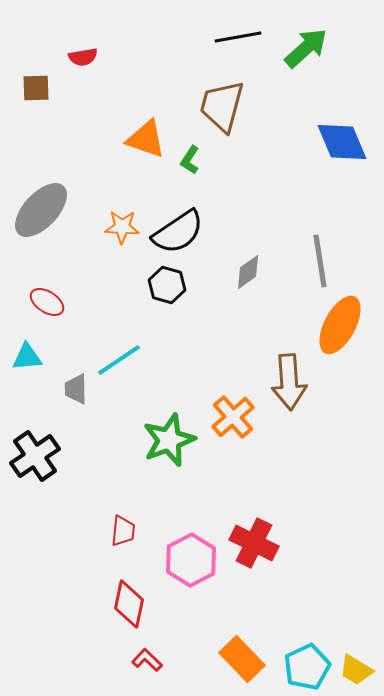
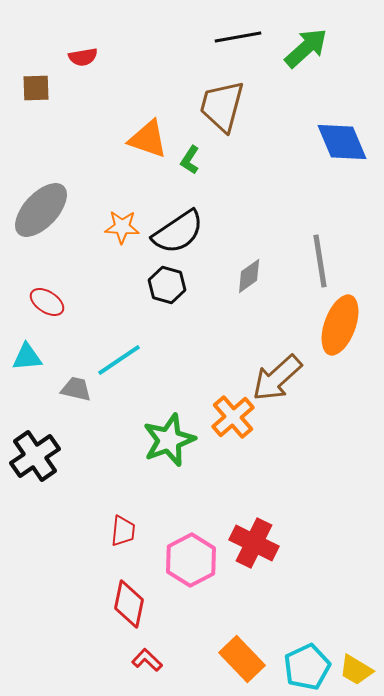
orange triangle: moved 2 px right
gray diamond: moved 1 px right, 4 px down
orange ellipse: rotated 8 degrees counterclockwise
brown arrow: moved 12 px left, 4 px up; rotated 52 degrees clockwise
gray trapezoid: rotated 104 degrees clockwise
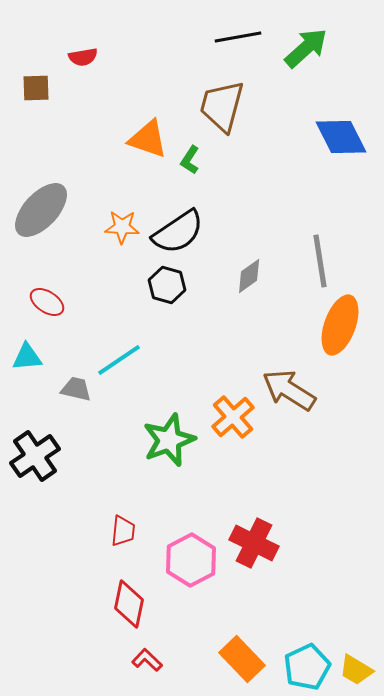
blue diamond: moved 1 px left, 5 px up; rotated 4 degrees counterclockwise
brown arrow: moved 12 px right, 12 px down; rotated 74 degrees clockwise
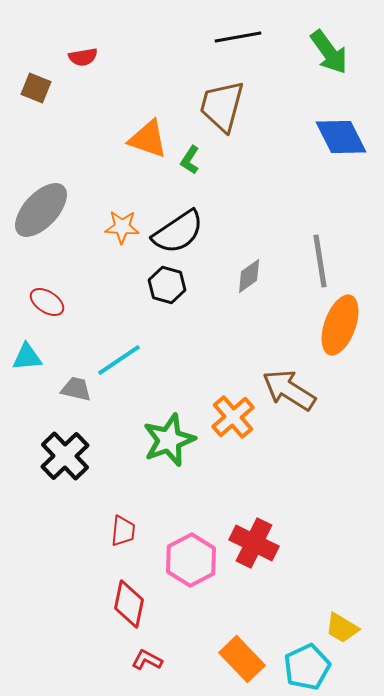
green arrow: moved 23 px right, 4 px down; rotated 96 degrees clockwise
brown square: rotated 24 degrees clockwise
black cross: moved 30 px right; rotated 9 degrees counterclockwise
red L-shape: rotated 16 degrees counterclockwise
yellow trapezoid: moved 14 px left, 42 px up
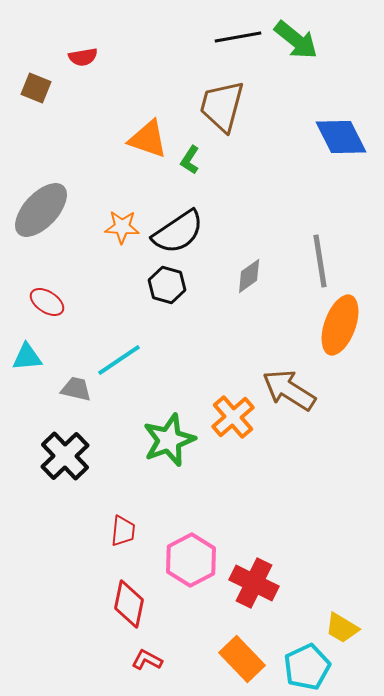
green arrow: moved 33 px left, 12 px up; rotated 15 degrees counterclockwise
red cross: moved 40 px down
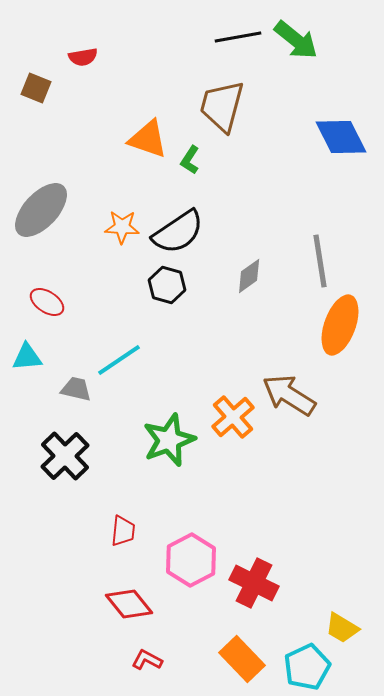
brown arrow: moved 5 px down
red diamond: rotated 51 degrees counterclockwise
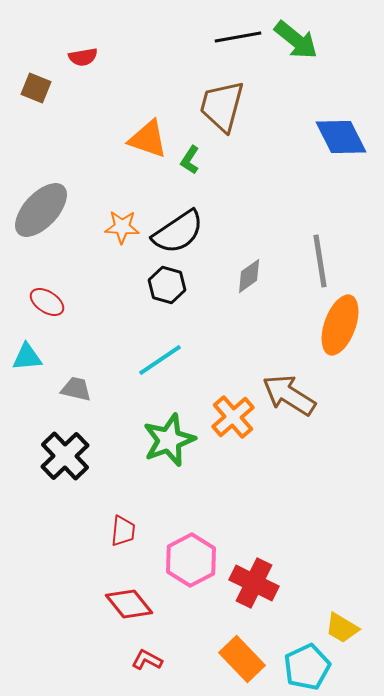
cyan line: moved 41 px right
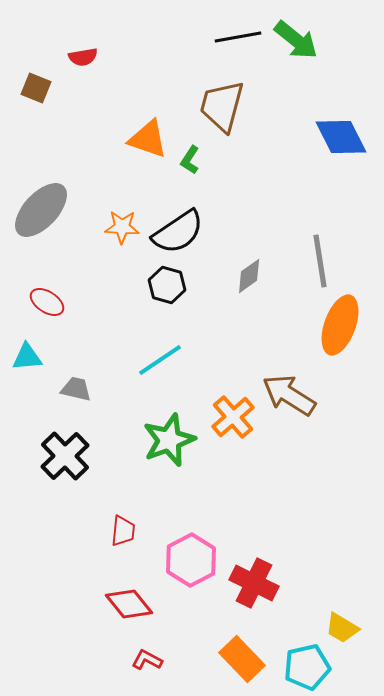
cyan pentagon: rotated 12 degrees clockwise
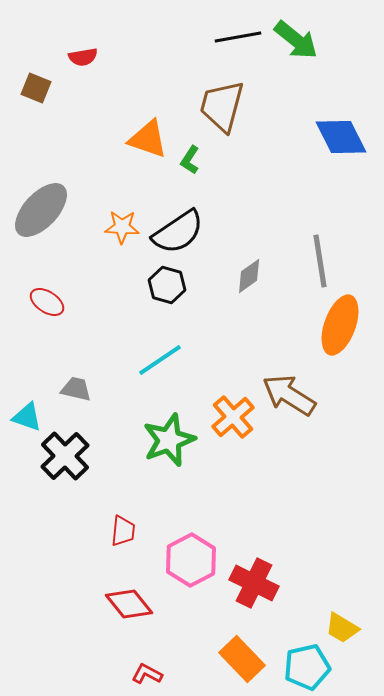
cyan triangle: moved 60 px down; rotated 24 degrees clockwise
red L-shape: moved 14 px down
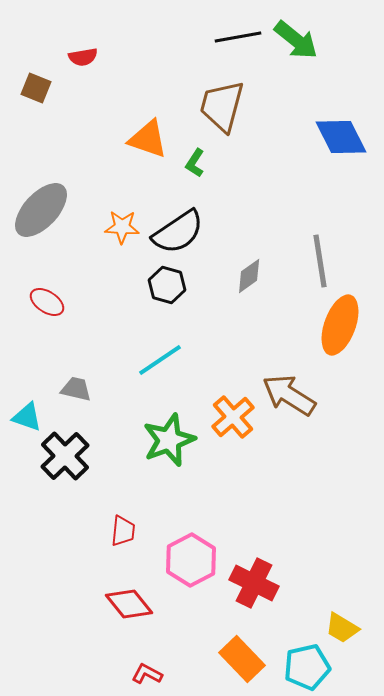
green L-shape: moved 5 px right, 3 px down
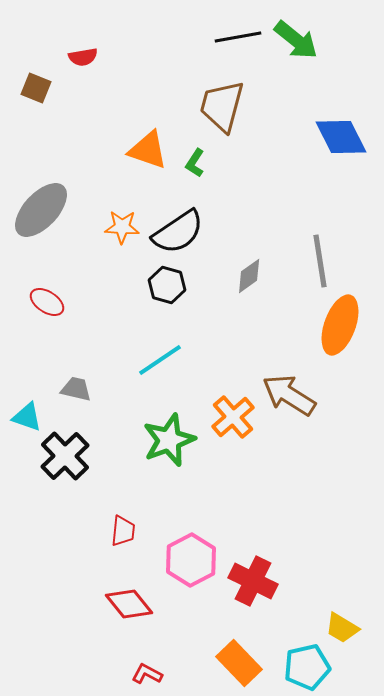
orange triangle: moved 11 px down
red cross: moved 1 px left, 2 px up
orange rectangle: moved 3 px left, 4 px down
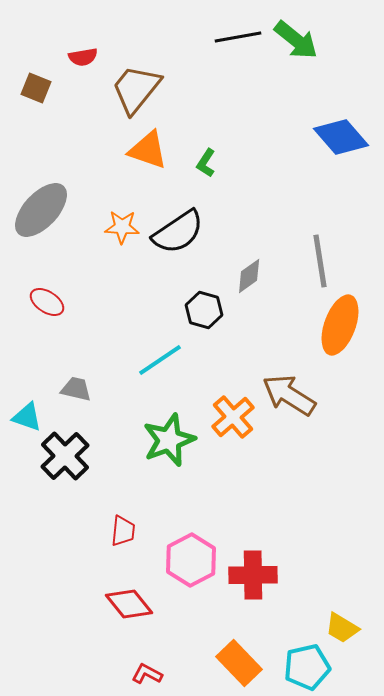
brown trapezoid: moved 86 px left, 17 px up; rotated 24 degrees clockwise
blue diamond: rotated 14 degrees counterclockwise
green L-shape: moved 11 px right
black hexagon: moved 37 px right, 25 px down
red cross: moved 6 px up; rotated 27 degrees counterclockwise
